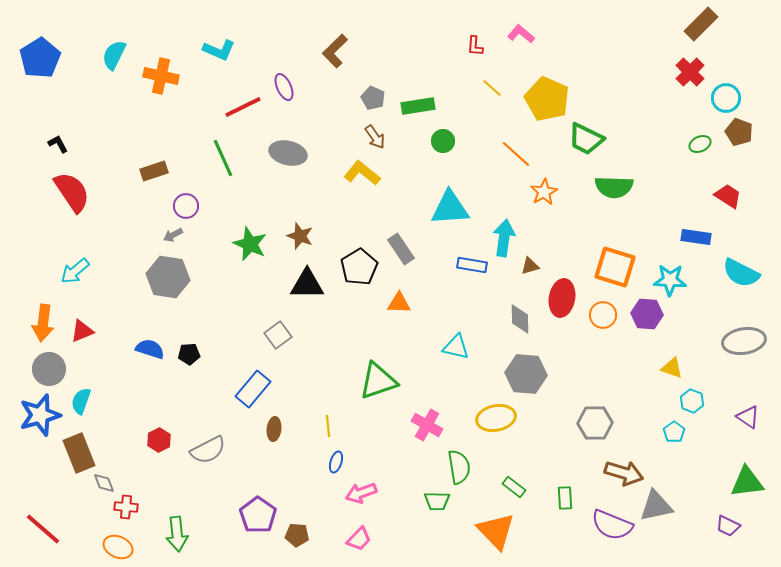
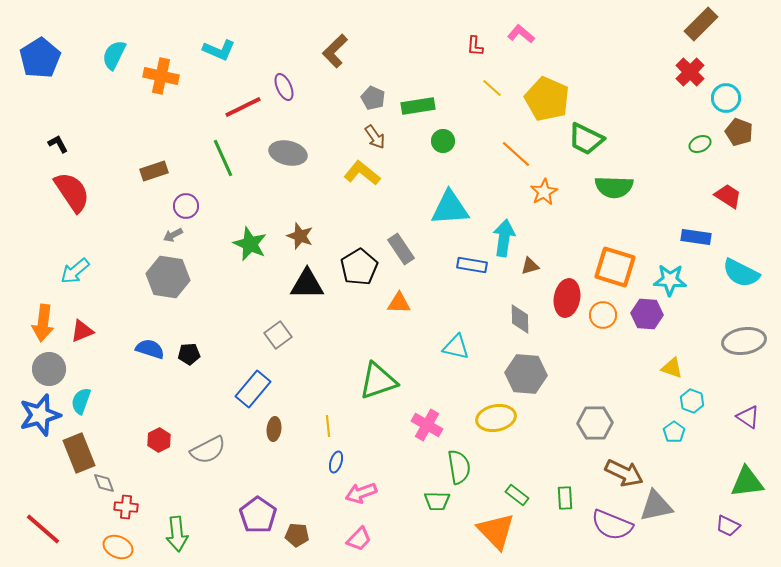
red ellipse at (562, 298): moved 5 px right
brown arrow at (624, 473): rotated 9 degrees clockwise
green rectangle at (514, 487): moved 3 px right, 8 px down
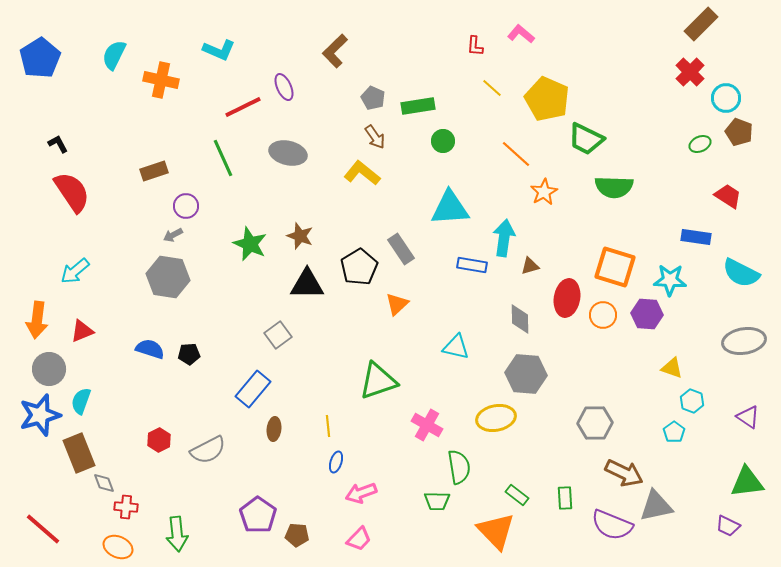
orange cross at (161, 76): moved 4 px down
orange triangle at (399, 303): moved 2 px left, 1 px down; rotated 45 degrees counterclockwise
orange arrow at (43, 323): moved 6 px left, 3 px up
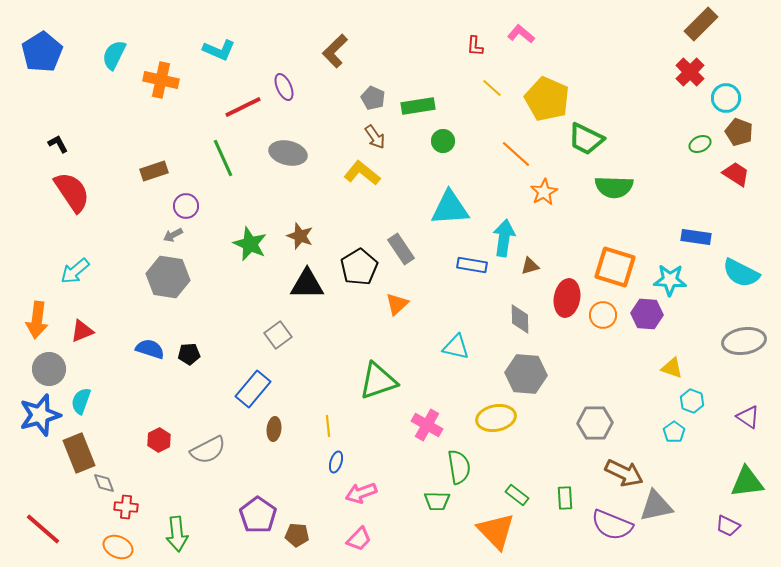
blue pentagon at (40, 58): moved 2 px right, 6 px up
red trapezoid at (728, 196): moved 8 px right, 22 px up
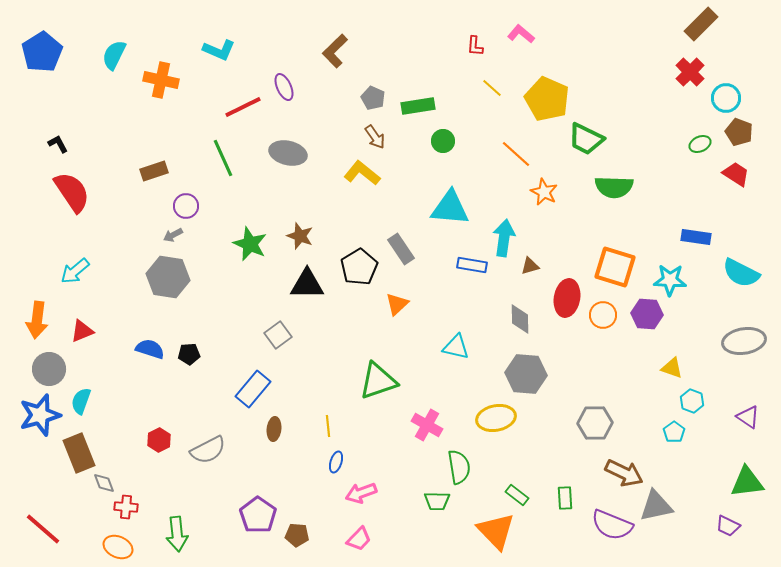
orange star at (544, 192): rotated 16 degrees counterclockwise
cyan triangle at (450, 208): rotated 9 degrees clockwise
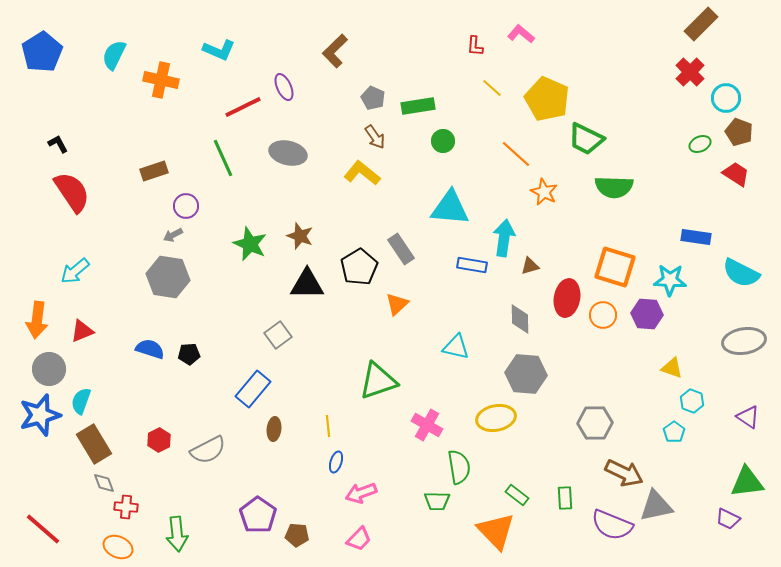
brown rectangle at (79, 453): moved 15 px right, 9 px up; rotated 9 degrees counterclockwise
purple trapezoid at (728, 526): moved 7 px up
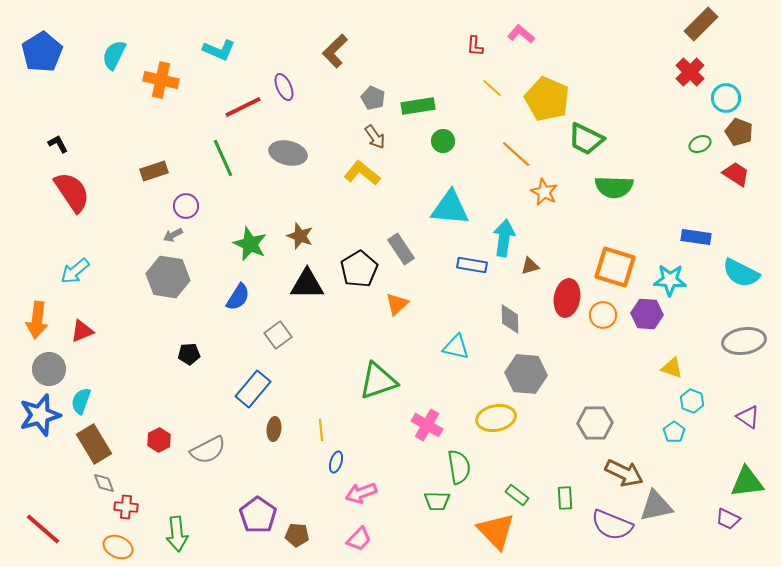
black pentagon at (359, 267): moved 2 px down
gray diamond at (520, 319): moved 10 px left
blue semicircle at (150, 349): moved 88 px right, 52 px up; rotated 104 degrees clockwise
yellow line at (328, 426): moved 7 px left, 4 px down
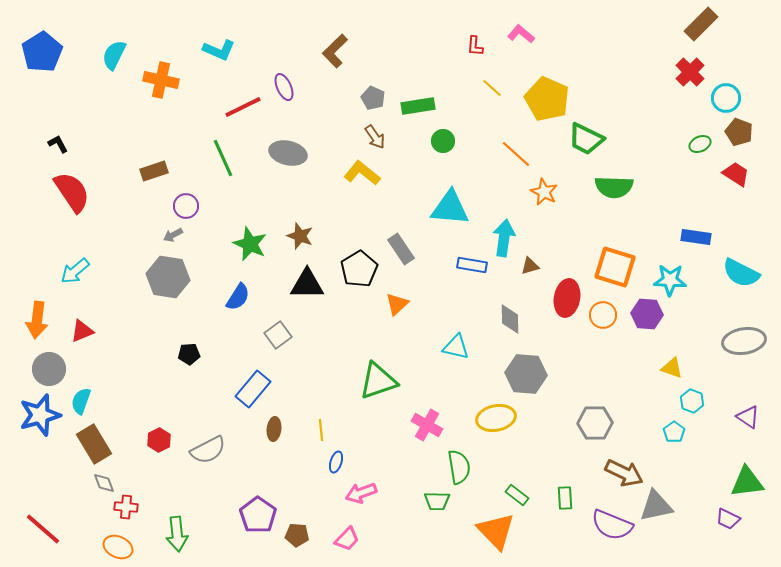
pink trapezoid at (359, 539): moved 12 px left
